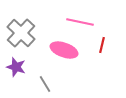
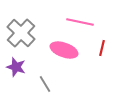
red line: moved 3 px down
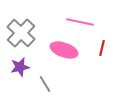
purple star: moved 4 px right; rotated 30 degrees counterclockwise
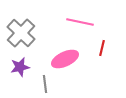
pink ellipse: moved 1 px right, 9 px down; rotated 44 degrees counterclockwise
gray line: rotated 24 degrees clockwise
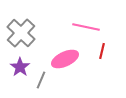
pink line: moved 6 px right, 5 px down
red line: moved 3 px down
purple star: rotated 24 degrees counterclockwise
gray line: moved 4 px left, 4 px up; rotated 30 degrees clockwise
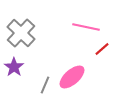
red line: moved 2 px up; rotated 35 degrees clockwise
pink ellipse: moved 7 px right, 18 px down; rotated 16 degrees counterclockwise
purple star: moved 6 px left
gray line: moved 4 px right, 5 px down
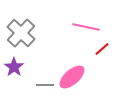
gray line: rotated 66 degrees clockwise
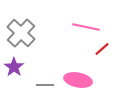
pink ellipse: moved 6 px right, 3 px down; rotated 52 degrees clockwise
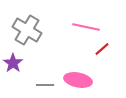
gray cross: moved 6 px right, 3 px up; rotated 12 degrees counterclockwise
purple star: moved 1 px left, 4 px up
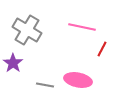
pink line: moved 4 px left
red line: rotated 21 degrees counterclockwise
gray line: rotated 12 degrees clockwise
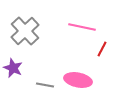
gray cross: moved 2 px left, 1 px down; rotated 16 degrees clockwise
purple star: moved 5 px down; rotated 12 degrees counterclockwise
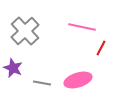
red line: moved 1 px left, 1 px up
pink ellipse: rotated 28 degrees counterclockwise
gray line: moved 3 px left, 2 px up
